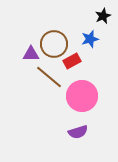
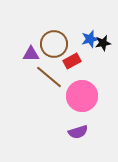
black star: moved 27 px down; rotated 14 degrees clockwise
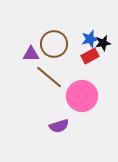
red rectangle: moved 18 px right, 5 px up
purple semicircle: moved 19 px left, 6 px up
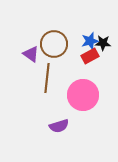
blue star: moved 2 px down
black star: rotated 14 degrees clockwise
purple triangle: rotated 36 degrees clockwise
brown line: moved 2 px left, 1 px down; rotated 56 degrees clockwise
pink circle: moved 1 px right, 1 px up
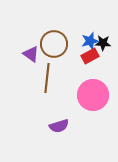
pink circle: moved 10 px right
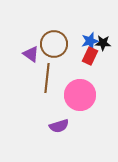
red rectangle: rotated 36 degrees counterclockwise
pink circle: moved 13 px left
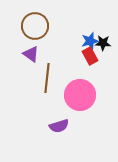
brown circle: moved 19 px left, 18 px up
red rectangle: rotated 54 degrees counterclockwise
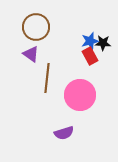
brown circle: moved 1 px right, 1 px down
purple semicircle: moved 5 px right, 7 px down
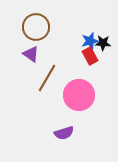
brown line: rotated 24 degrees clockwise
pink circle: moved 1 px left
